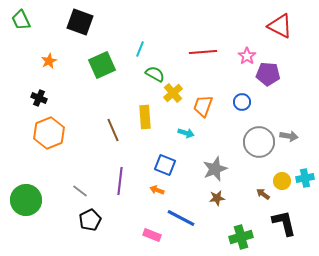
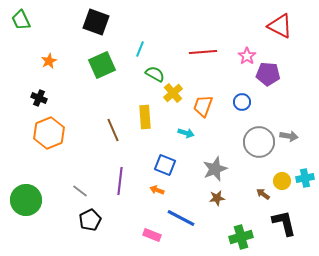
black square: moved 16 px right
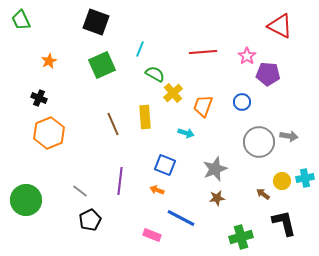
brown line: moved 6 px up
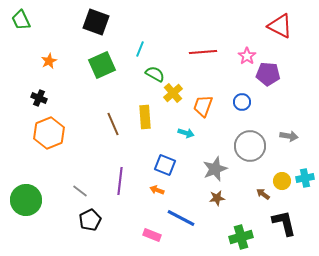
gray circle: moved 9 px left, 4 px down
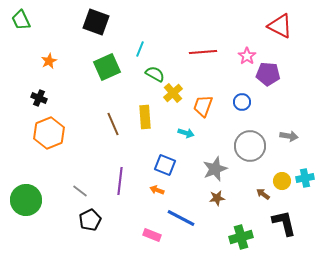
green square: moved 5 px right, 2 px down
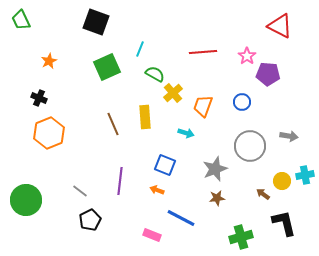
cyan cross: moved 3 px up
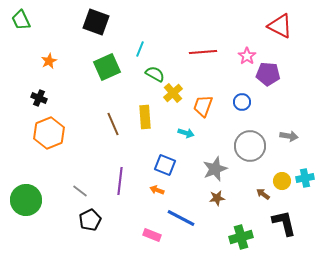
cyan cross: moved 3 px down
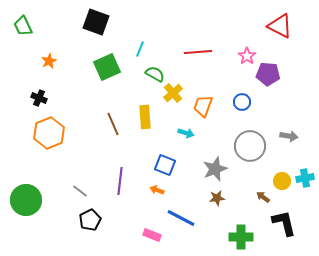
green trapezoid: moved 2 px right, 6 px down
red line: moved 5 px left
brown arrow: moved 3 px down
green cross: rotated 15 degrees clockwise
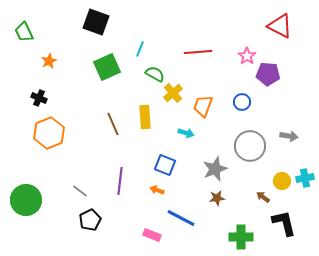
green trapezoid: moved 1 px right, 6 px down
